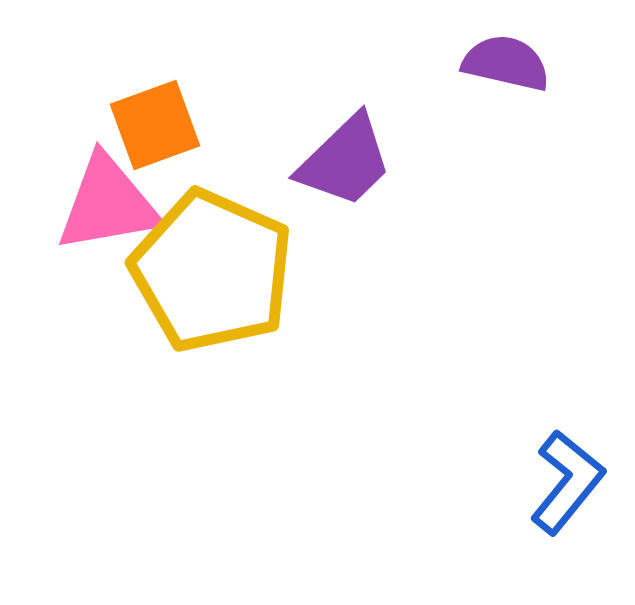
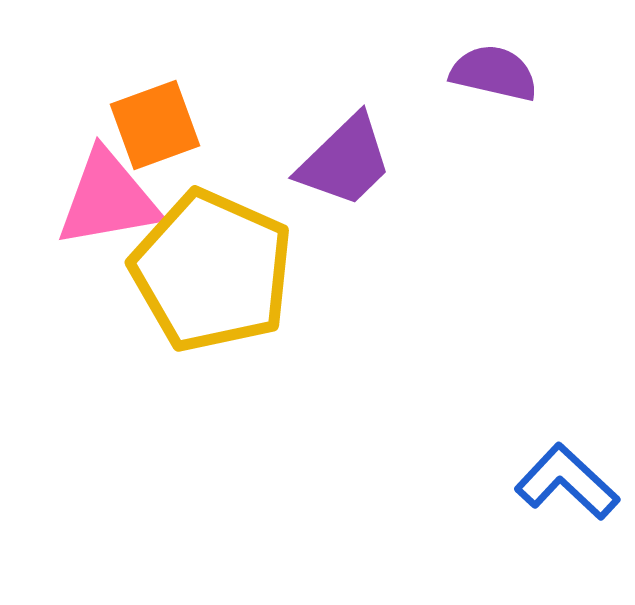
purple semicircle: moved 12 px left, 10 px down
pink triangle: moved 5 px up
blue L-shape: rotated 86 degrees counterclockwise
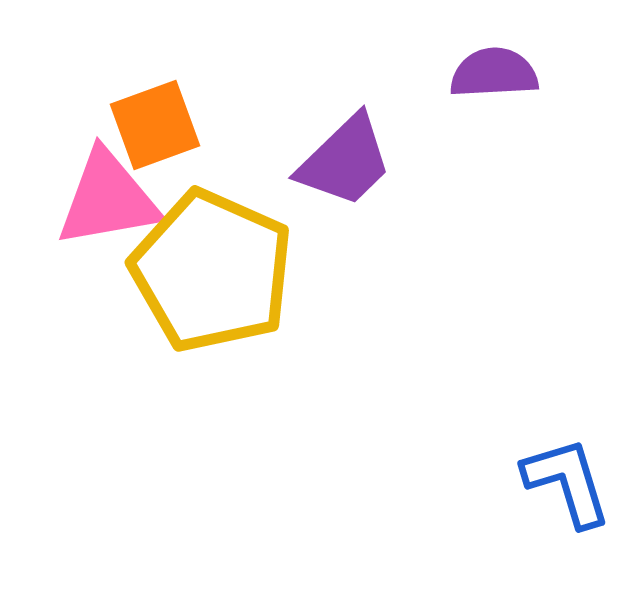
purple semicircle: rotated 16 degrees counterclockwise
blue L-shape: rotated 30 degrees clockwise
